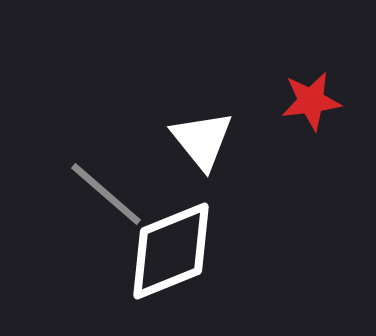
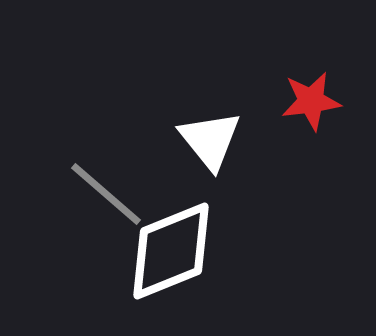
white triangle: moved 8 px right
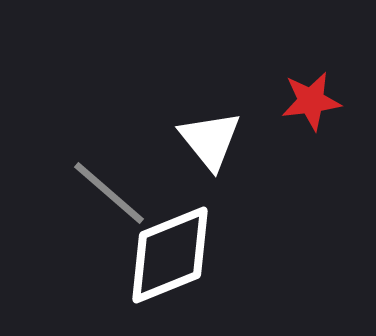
gray line: moved 3 px right, 1 px up
white diamond: moved 1 px left, 4 px down
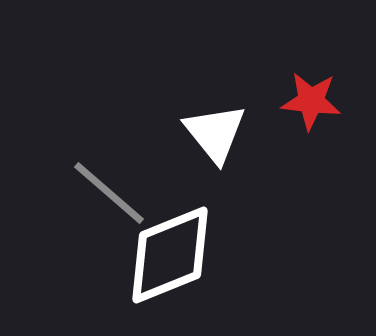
red star: rotated 14 degrees clockwise
white triangle: moved 5 px right, 7 px up
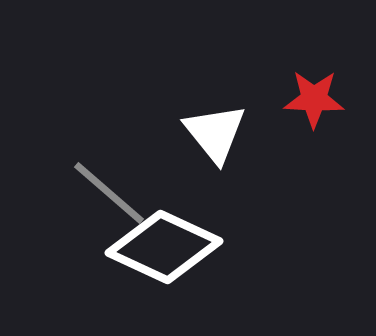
red star: moved 3 px right, 2 px up; rotated 4 degrees counterclockwise
white diamond: moved 6 px left, 8 px up; rotated 47 degrees clockwise
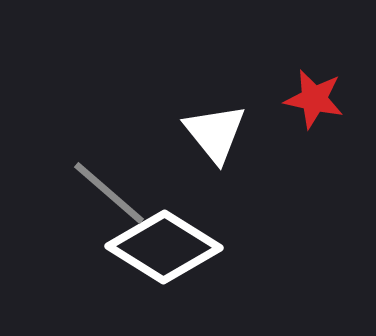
red star: rotated 10 degrees clockwise
white diamond: rotated 7 degrees clockwise
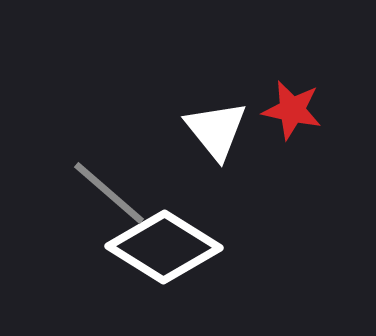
red star: moved 22 px left, 11 px down
white triangle: moved 1 px right, 3 px up
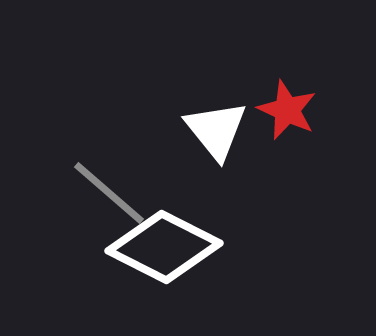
red star: moved 5 px left; rotated 12 degrees clockwise
white diamond: rotated 5 degrees counterclockwise
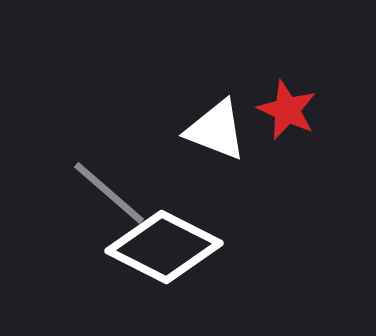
white triangle: rotated 30 degrees counterclockwise
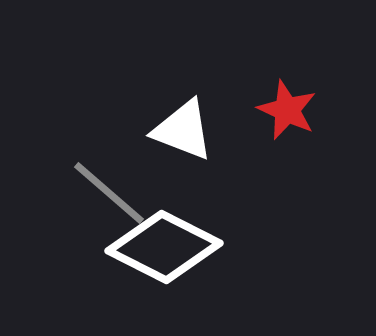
white triangle: moved 33 px left
